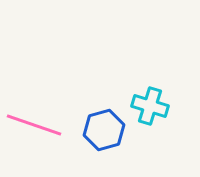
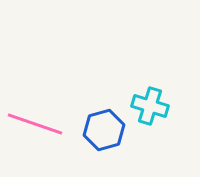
pink line: moved 1 px right, 1 px up
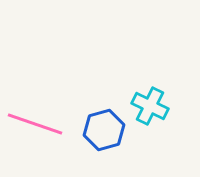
cyan cross: rotated 9 degrees clockwise
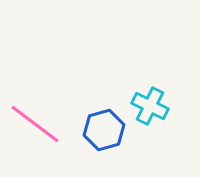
pink line: rotated 18 degrees clockwise
